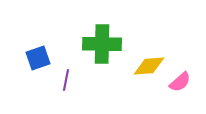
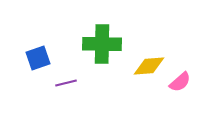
purple line: moved 3 px down; rotated 65 degrees clockwise
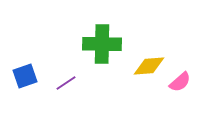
blue square: moved 13 px left, 18 px down
purple line: rotated 20 degrees counterclockwise
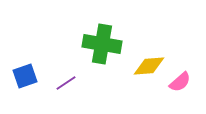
green cross: rotated 9 degrees clockwise
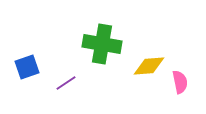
blue square: moved 2 px right, 9 px up
pink semicircle: rotated 60 degrees counterclockwise
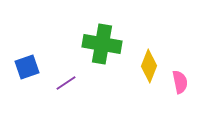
yellow diamond: rotated 64 degrees counterclockwise
